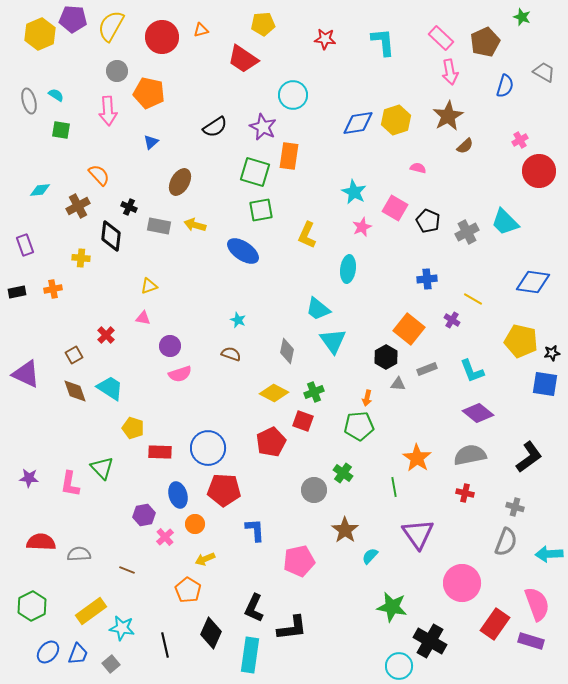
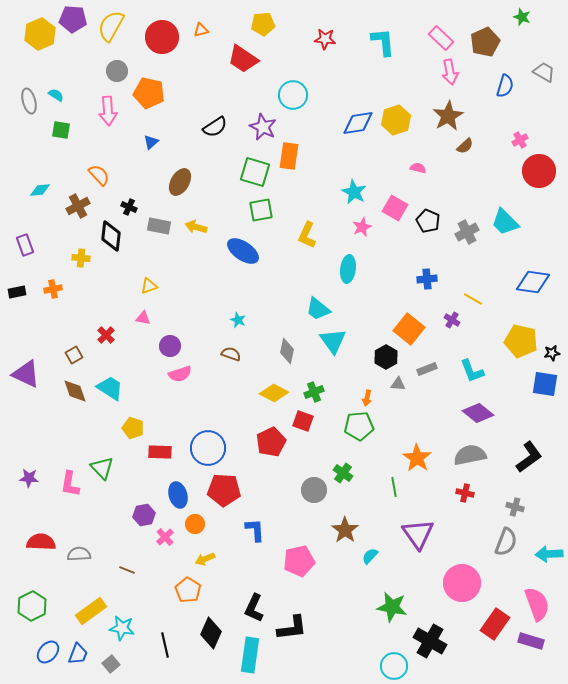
yellow arrow at (195, 225): moved 1 px right, 2 px down
cyan circle at (399, 666): moved 5 px left
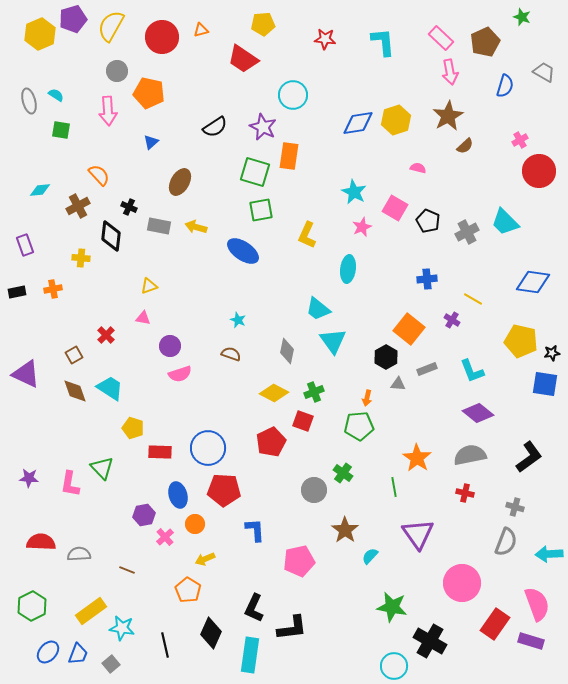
purple pentagon at (73, 19): rotated 20 degrees counterclockwise
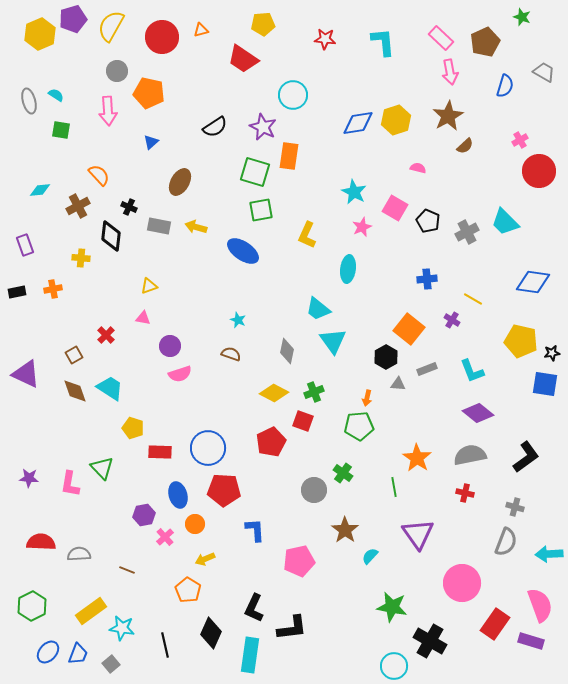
black L-shape at (529, 457): moved 3 px left
pink semicircle at (537, 604): moved 3 px right, 1 px down
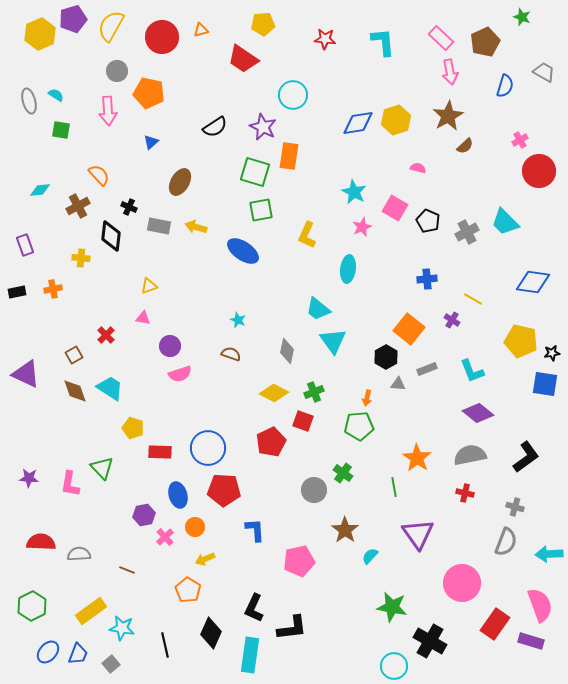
orange circle at (195, 524): moved 3 px down
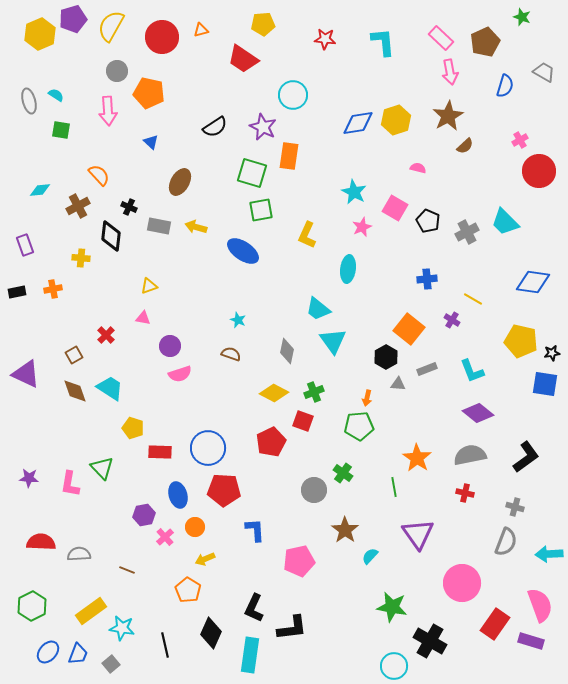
blue triangle at (151, 142): rotated 35 degrees counterclockwise
green square at (255, 172): moved 3 px left, 1 px down
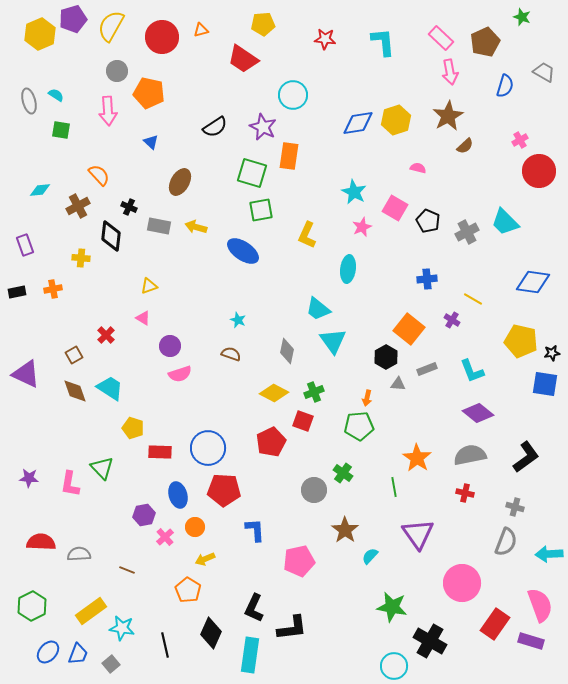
pink triangle at (143, 318): rotated 21 degrees clockwise
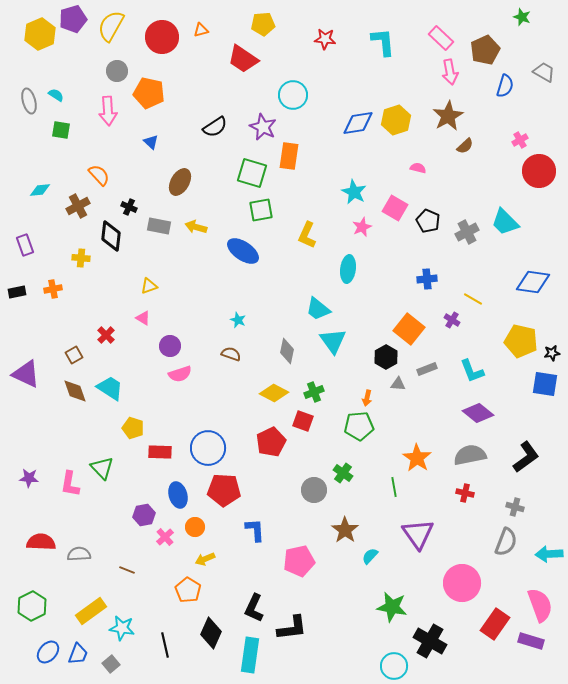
brown pentagon at (485, 42): moved 8 px down
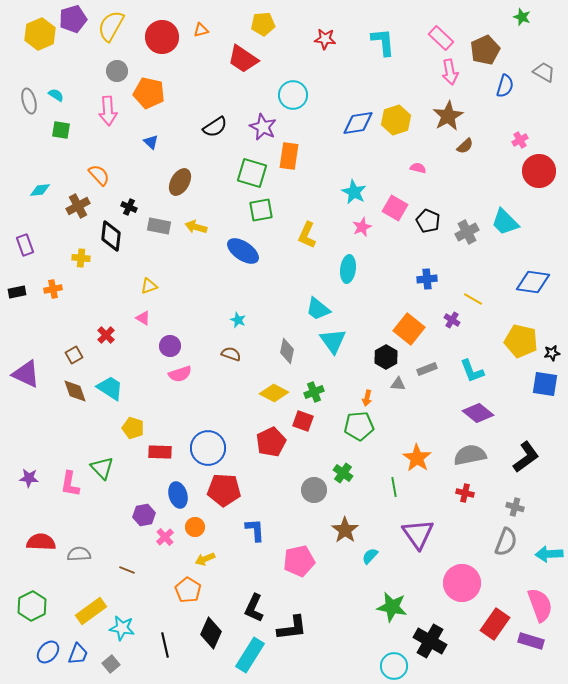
cyan rectangle at (250, 655): rotated 24 degrees clockwise
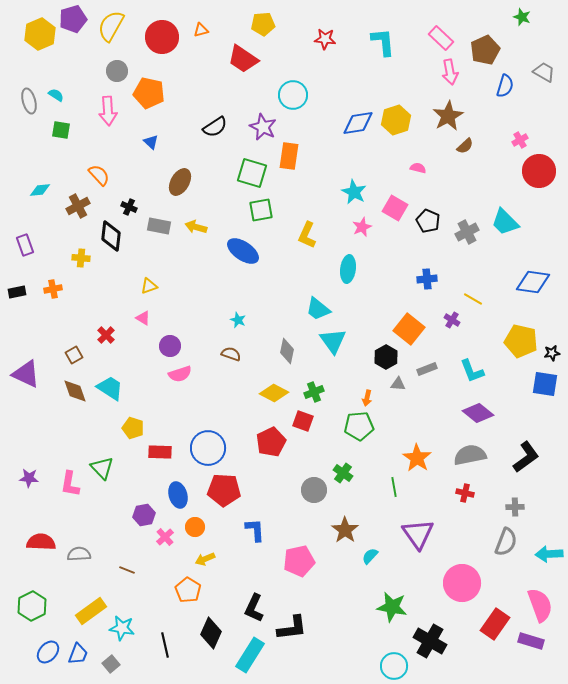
gray cross at (515, 507): rotated 18 degrees counterclockwise
